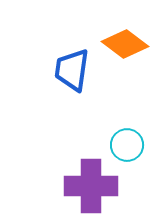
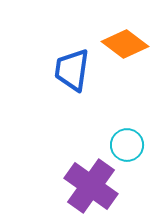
purple cross: rotated 36 degrees clockwise
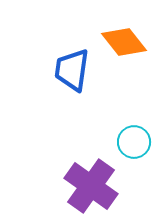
orange diamond: moved 1 px left, 2 px up; rotated 15 degrees clockwise
cyan circle: moved 7 px right, 3 px up
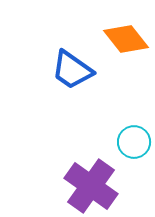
orange diamond: moved 2 px right, 3 px up
blue trapezoid: rotated 63 degrees counterclockwise
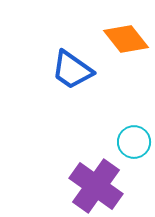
purple cross: moved 5 px right
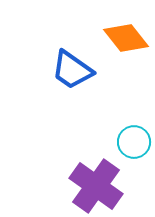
orange diamond: moved 1 px up
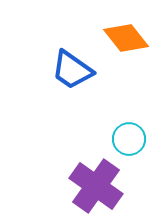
cyan circle: moved 5 px left, 3 px up
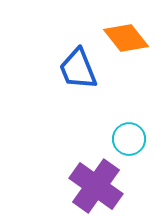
blue trapezoid: moved 6 px right, 1 px up; rotated 33 degrees clockwise
